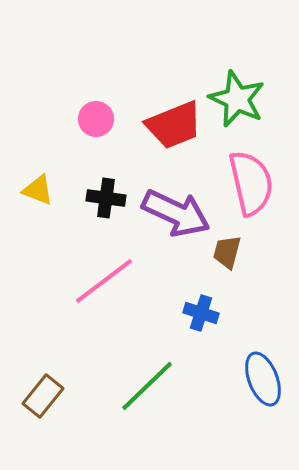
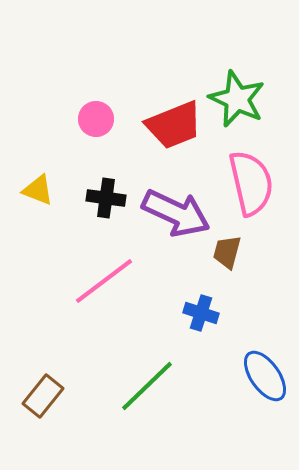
blue ellipse: moved 2 px right, 3 px up; rotated 14 degrees counterclockwise
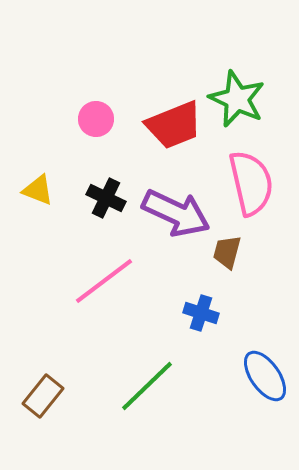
black cross: rotated 18 degrees clockwise
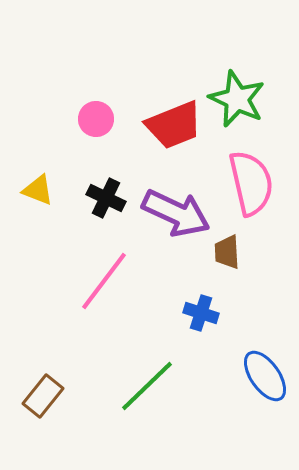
brown trapezoid: rotated 18 degrees counterclockwise
pink line: rotated 16 degrees counterclockwise
